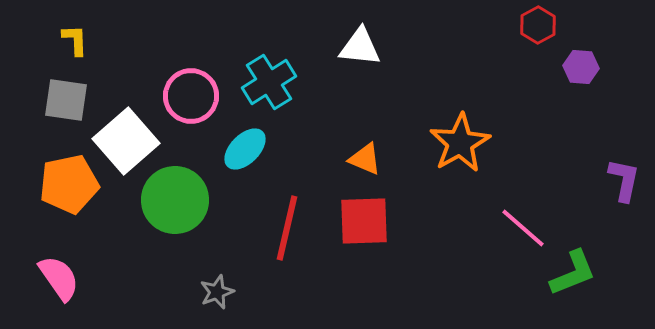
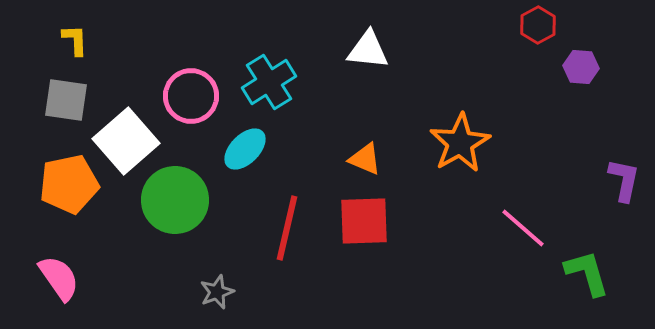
white triangle: moved 8 px right, 3 px down
green L-shape: moved 14 px right; rotated 84 degrees counterclockwise
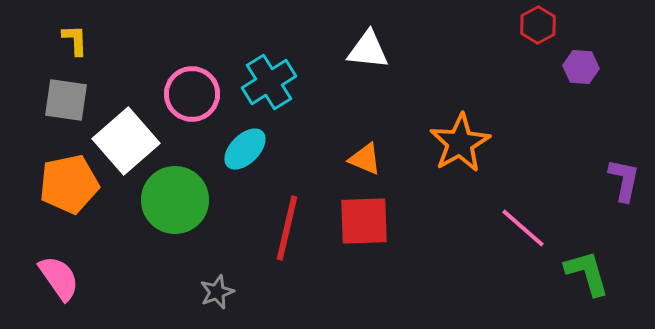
pink circle: moved 1 px right, 2 px up
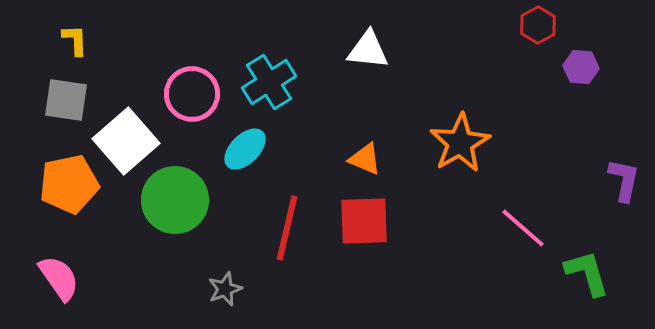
gray star: moved 8 px right, 3 px up
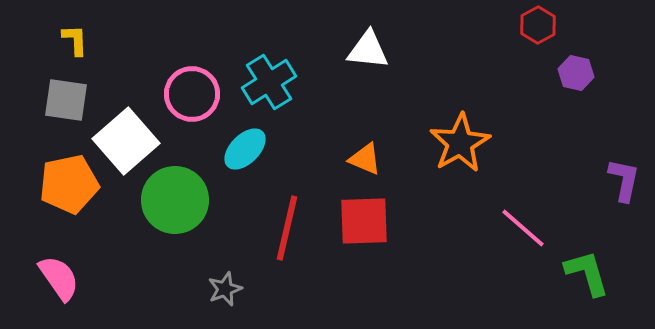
purple hexagon: moved 5 px left, 6 px down; rotated 8 degrees clockwise
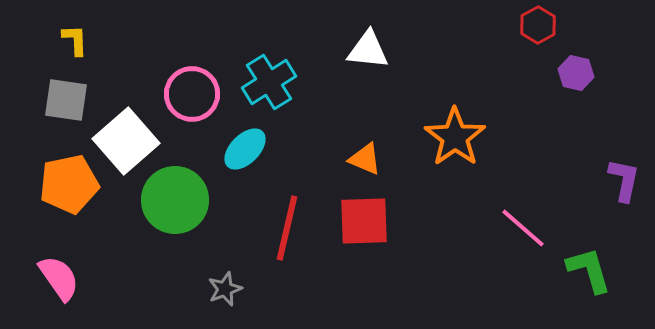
orange star: moved 5 px left, 6 px up; rotated 6 degrees counterclockwise
green L-shape: moved 2 px right, 3 px up
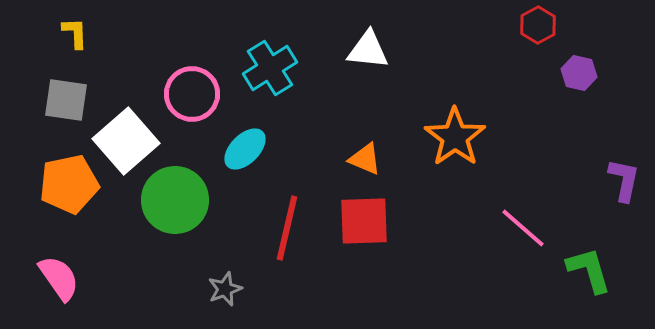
yellow L-shape: moved 7 px up
purple hexagon: moved 3 px right
cyan cross: moved 1 px right, 14 px up
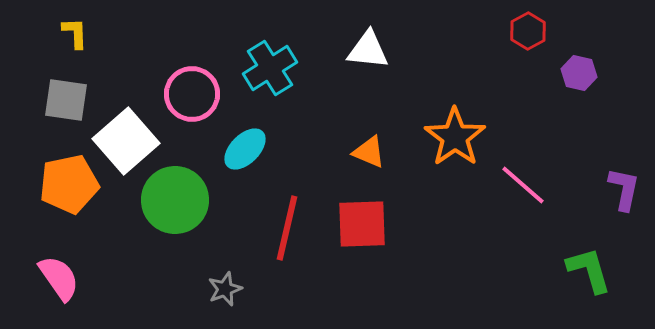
red hexagon: moved 10 px left, 6 px down
orange triangle: moved 4 px right, 7 px up
purple L-shape: moved 9 px down
red square: moved 2 px left, 3 px down
pink line: moved 43 px up
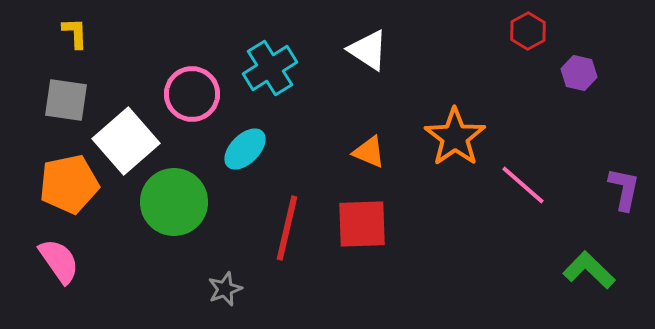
white triangle: rotated 27 degrees clockwise
green circle: moved 1 px left, 2 px down
green L-shape: rotated 30 degrees counterclockwise
pink semicircle: moved 17 px up
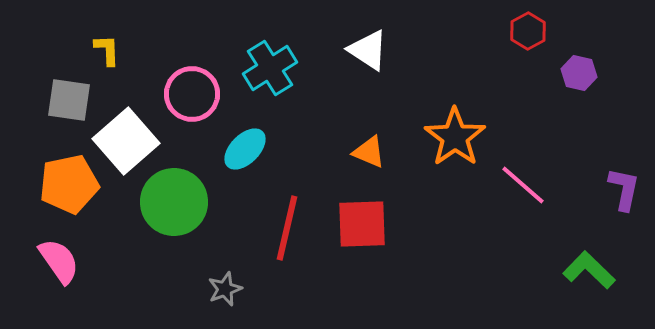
yellow L-shape: moved 32 px right, 17 px down
gray square: moved 3 px right
